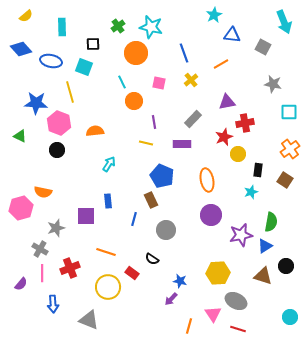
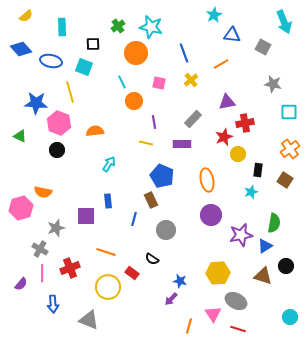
green semicircle at (271, 222): moved 3 px right, 1 px down
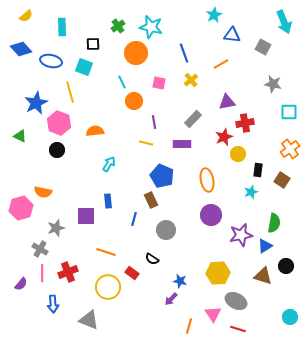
blue star at (36, 103): rotated 30 degrees counterclockwise
brown square at (285, 180): moved 3 px left
red cross at (70, 268): moved 2 px left, 4 px down
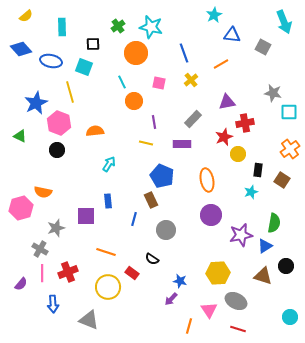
gray star at (273, 84): moved 9 px down
pink triangle at (213, 314): moved 4 px left, 4 px up
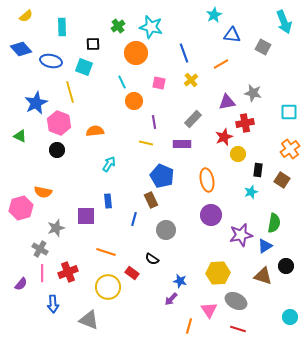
gray star at (273, 93): moved 20 px left
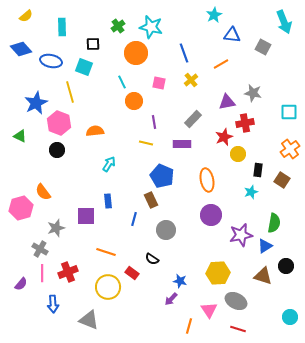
orange semicircle at (43, 192): rotated 42 degrees clockwise
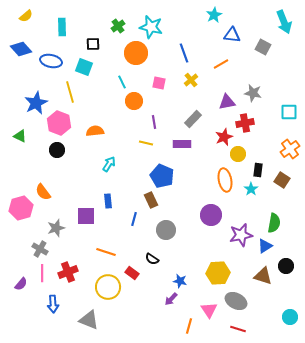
orange ellipse at (207, 180): moved 18 px right
cyan star at (251, 192): moved 3 px up; rotated 16 degrees counterclockwise
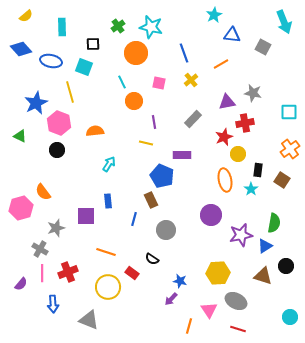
purple rectangle at (182, 144): moved 11 px down
